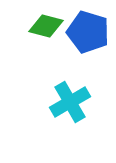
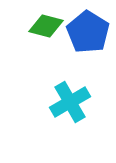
blue pentagon: rotated 15 degrees clockwise
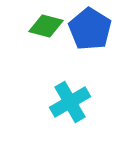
blue pentagon: moved 2 px right, 3 px up
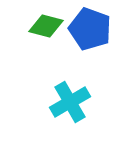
blue pentagon: rotated 12 degrees counterclockwise
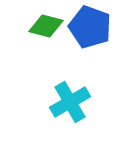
blue pentagon: moved 2 px up
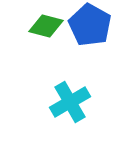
blue pentagon: moved 2 px up; rotated 9 degrees clockwise
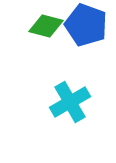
blue pentagon: moved 4 px left; rotated 9 degrees counterclockwise
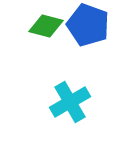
blue pentagon: moved 2 px right
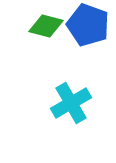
cyan cross: moved 1 px right, 1 px down
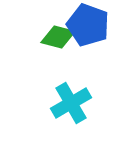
green diamond: moved 12 px right, 11 px down
